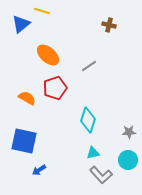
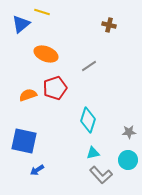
yellow line: moved 1 px down
orange ellipse: moved 2 px left, 1 px up; rotated 20 degrees counterclockwise
orange semicircle: moved 1 px right, 3 px up; rotated 48 degrees counterclockwise
blue arrow: moved 2 px left
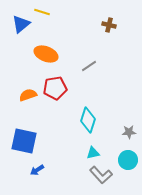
red pentagon: rotated 10 degrees clockwise
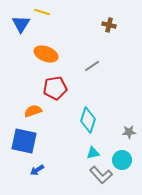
blue triangle: rotated 18 degrees counterclockwise
gray line: moved 3 px right
orange semicircle: moved 5 px right, 16 px down
cyan circle: moved 6 px left
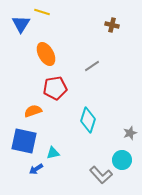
brown cross: moved 3 px right
orange ellipse: rotated 40 degrees clockwise
gray star: moved 1 px right, 1 px down; rotated 16 degrees counterclockwise
cyan triangle: moved 40 px left
blue arrow: moved 1 px left, 1 px up
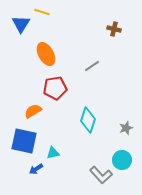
brown cross: moved 2 px right, 4 px down
orange semicircle: rotated 12 degrees counterclockwise
gray star: moved 4 px left, 5 px up
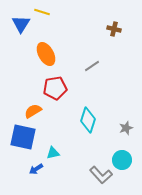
blue square: moved 1 px left, 4 px up
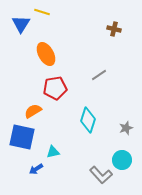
gray line: moved 7 px right, 9 px down
blue square: moved 1 px left
cyan triangle: moved 1 px up
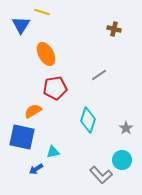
blue triangle: moved 1 px down
gray star: rotated 16 degrees counterclockwise
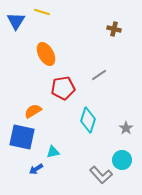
blue triangle: moved 5 px left, 4 px up
red pentagon: moved 8 px right
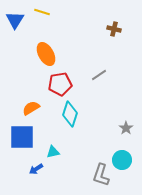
blue triangle: moved 1 px left, 1 px up
red pentagon: moved 3 px left, 4 px up
orange semicircle: moved 2 px left, 3 px up
cyan diamond: moved 18 px left, 6 px up
blue square: rotated 12 degrees counterclockwise
gray L-shape: rotated 60 degrees clockwise
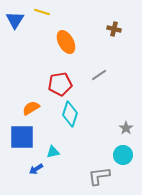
orange ellipse: moved 20 px right, 12 px up
cyan circle: moved 1 px right, 5 px up
gray L-shape: moved 2 px left, 1 px down; rotated 65 degrees clockwise
